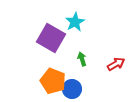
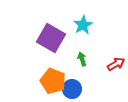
cyan star: moved 8 px right, 3 px down
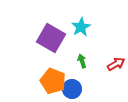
cyan star: moved 2 px left, 2 px down
green arrow: moved 2 px down
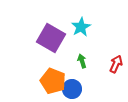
red arrow: rotated 36 degrees counterclockwise
